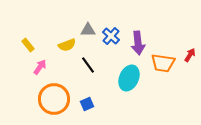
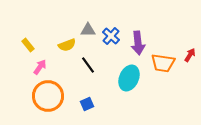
orange circle: moved 6 px left, 3 px up
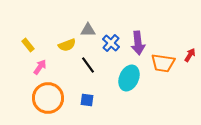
blue cross: moved 7 px down
orange circle: moved 2 px down
blue square: moved 4 px up; rotated 32 degrees clockwise
